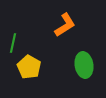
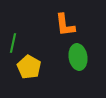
orange L-shape: rotated 115 degrees clockwise
green ellipse: moved 6 px left, 8 px up
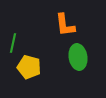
yellow pentagon: rotated 15 degrees counterclockwise
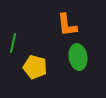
orange L-shape: moved 2 px right
yellow pentagon: moved 6 px right
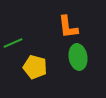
orange L-shape: moved 1 px right, 2 px down
green line: rotated 54 degrees clockwise
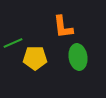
orange L-shape: moved 5 px left
yellow pentagon: moved 9 px up; rotated 15 degrees counterclockwise
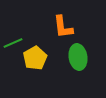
yellow pentagon: rotated 30 degrees counterclockwise
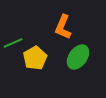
orange L-shape: rotated 30 degrees clockwise
green ellipse: rotated 45 degrees clockwise
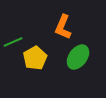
green line: moved 1 px up
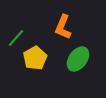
green line: moved 3 px right, 4 px up; rotated 24 degrees counterclockwise
green ellipse: moved 2 px down
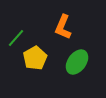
green ellipse: moved 1 px left, 3 px down
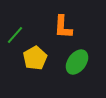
orange L-shape: rotated 20 degrees counterclockwise
green line: moved 1 px left, 3 px up
